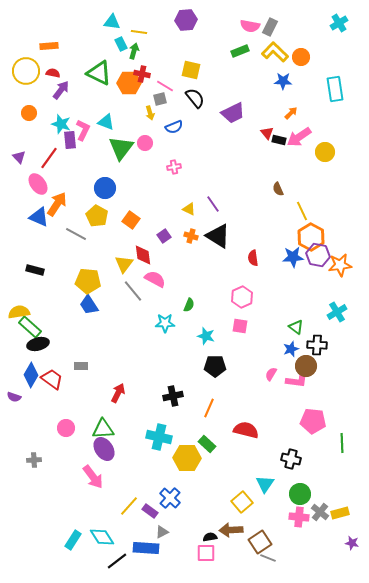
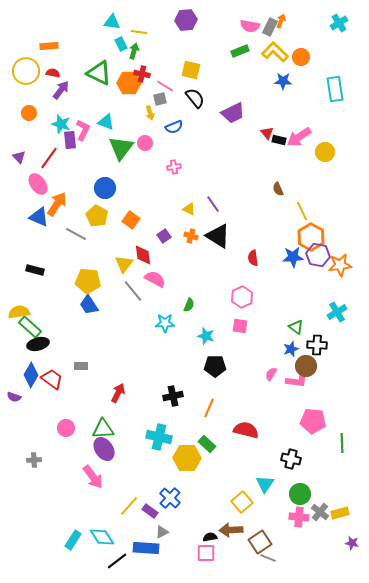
orange arrow at (291, 113): moved 10 px left, 92 px up; rotated 24 degrees counterclockwise
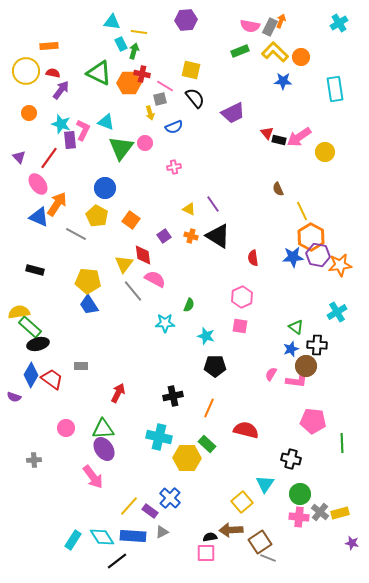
blue rectangle at (146, 548): moved 13 px left, 12 px up
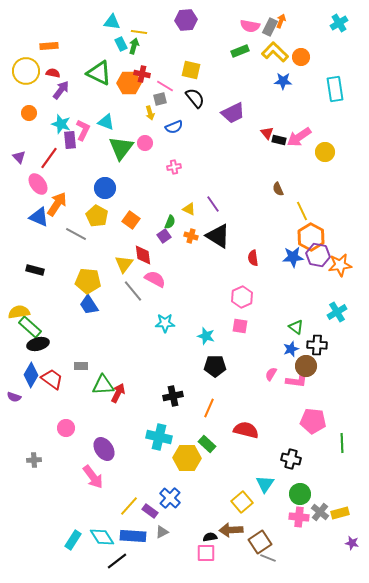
green arrow at (134, 51): moved 5 px up
green semicircle at (189, 305): moved 19 px left, 83 px up
green triangle at (103, 429): moved 44 px up
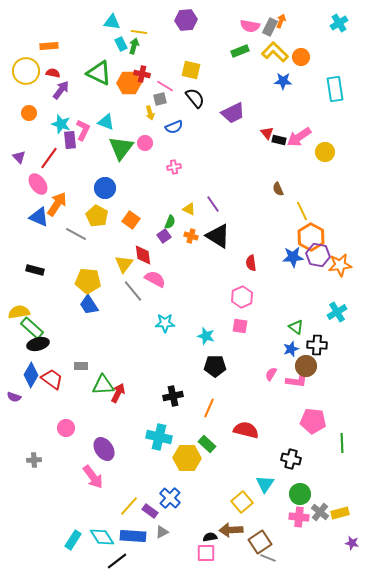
red semicircle at (253, 258): moved 2 px left, 5 px down
green rectangle at (30, 327): moved 2 px right, 1 px down
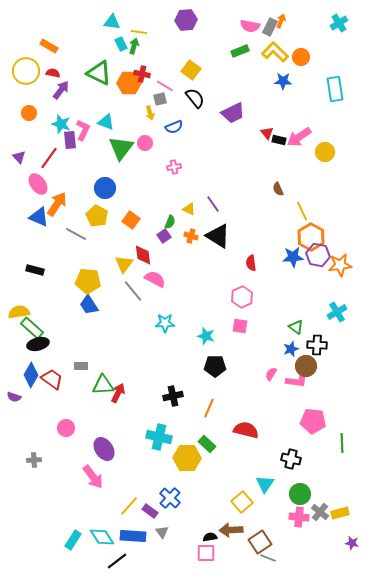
orange rectangle at (49, 46): rotated 36 degrees clockwise
yellow square at (191, 70): rotated 24 degrees clockwise
gray triangle at (162, 532): rotated 40 degrees counterclockwise
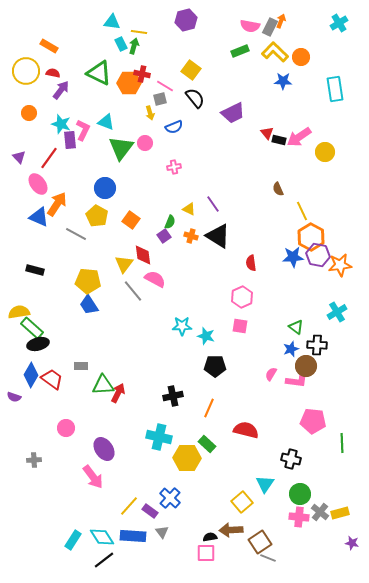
purple hexagon at (186, 20): rotated 10 degrees counterclockwise
cyan star at (165, 323): moved 17 px right, 3 px down
black line at (117, 561): moved 13 px left, 1 px up
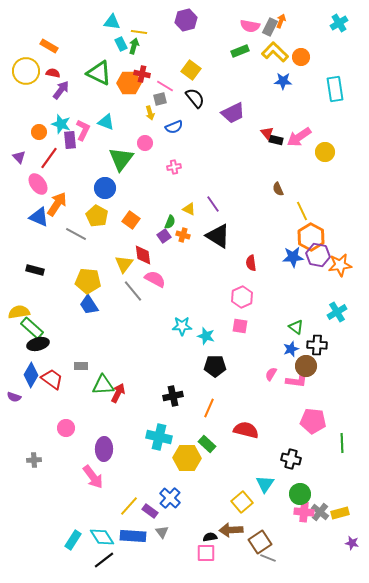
orange circle at (29, 113): moved 10 px right, 19 px down
black rectangle at (279, 140): moved 3 px left
green triangle at (121, 148): moved 11 px down
orange cross at (191, 236): moved 8 px left, 1 px up
purple ellipse at (104, 449): rotated 35 degrees clockwise
pink cross at (299, 517): moved 5 px right, 5 px up
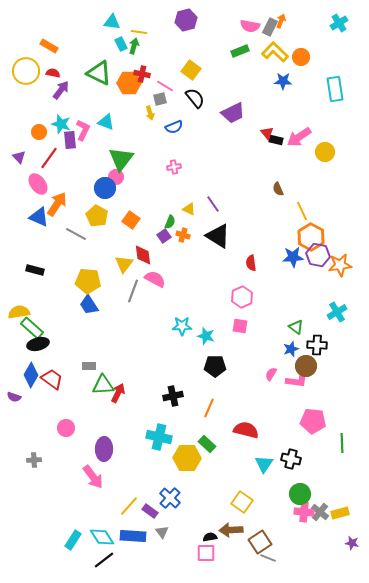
pink circle at (145, 143): moved 29 px left, 34 px down
gray line at (133, 291): rotated 60 degrees clockwise
gray rectangle at (81, 366): moved 8 px right
cyan triangle at (265, 484): moved 1 px left, 20 px up
yellow square at (242, 502): rotated 15 degrees counterclockwise
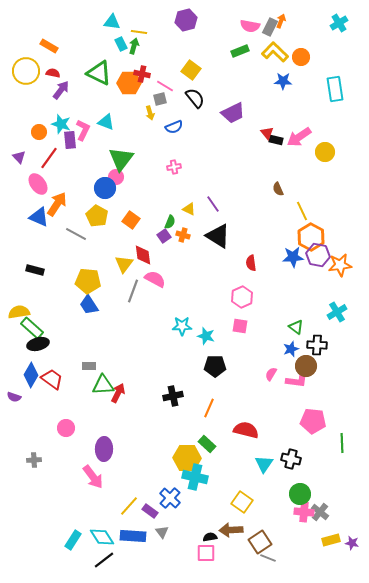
cyan cross at (159, 437): moved 36 px right, 40 px down
yellow rectangle at (340, 513): moved 9 px left, 27 px down
